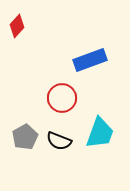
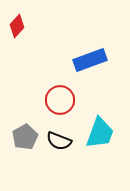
red circle: moved 2 px left, 2 px down
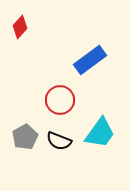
red diamond: moved 3 px right, 1 px down
blue rectangle: rotated 16 degrees counterclockwise
cyan trapezoid: rotated 16 degrees clockwise
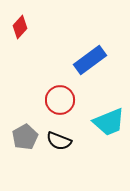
cyan trapezoid: moved 9 px right, 11 px up; rotated 32 degrees clockwise
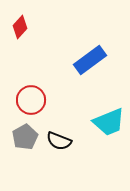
red circle: moved 29 px left
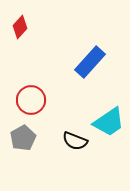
blue rectangle: moved 2 px down; rotated 12 degrees counterclockwise
cyan trapezoid: rotated 12 degrees counterclockwise
gray pentagon: moved 2 px left, 1 px down
black semicircle: moved 16 px right
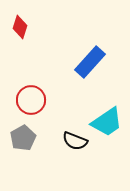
red diamond: rotated 25 degrees counterclockwise
cyan trapezoid: moved 2 px left
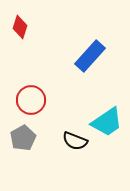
blue rectangle: moved 6 px up
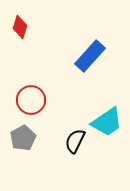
black semicircle: rotated 95 degrees clockwise
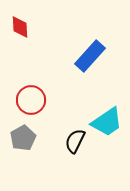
red diamond: rotated 20 degrees counterclockwise
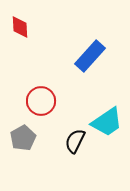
red circle: moved 10 px right, 1 px down
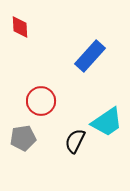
gray pentagon: rotated 20 degrees clockwise
